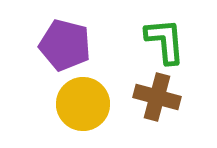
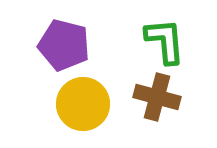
purple pentagon: moved 1 px left
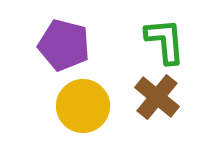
brown cross: rotated 24 degrees clockwise
yellow circle: moved 2 px down
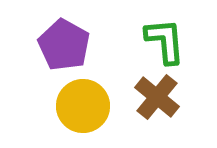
purple pentagon: rotated 15 degrees clockwise
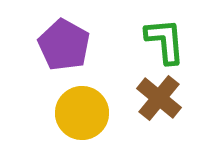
brown cross: moved 2 px right, 1 px down
yellow circle: moved 1 px left, 7 px down
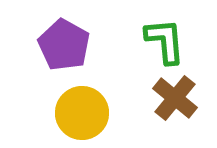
brown cross: moved 16 px right
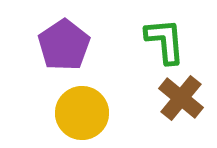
purple pentagon: rotated 9 degrees clockwise
brown cross: moved 6 px right
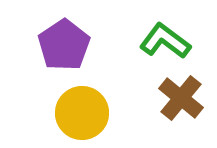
green L-shape: rotated 48 degrees counterclockwise
